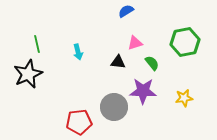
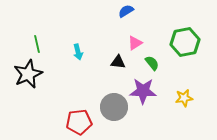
pink triangle: rotated 14 degrees counterclockwise
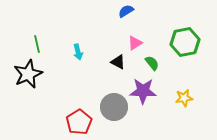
black triangle: rotated 21 degrees clockwise
red pentagon: rotated 25 degrees counterclockwise
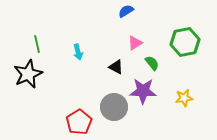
black triangle: moved 2 px left, 5 px down
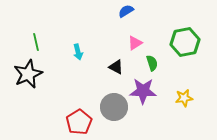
green line: moved 1 px left, 2 px up
green semicircle: rotated 21 degrees clockwise
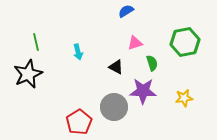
pink triangle: rotated 14 degrees clockwise
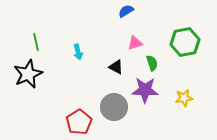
purple star: moved 2 px right, 1 px up
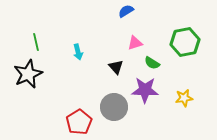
green semicircle: rotated 140 degrees clockwise
black triangle: rotated 21 degrees clockwise
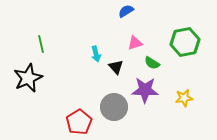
green line: moved 5 px right, 2 px down
cyan arrow: moved 18 px right, 2 px down
black star: moved 4 px down
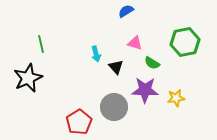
pink triangle: rotated 35 degrees clockwise
yellow star: moved 8 px left
